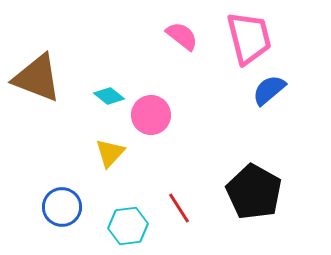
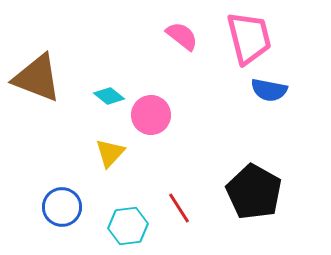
blue semicircle: rotated 129 degrees counterclockwise
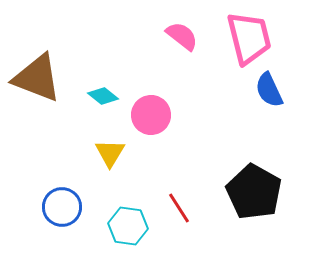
blue semicircle: rotated 54 degrees clockwise
cyan diamond: moved 6 px left
yellow triangle: rotated 12 degrees counterclockwise
cyan hexagon: rotated 15 degrees clockwise
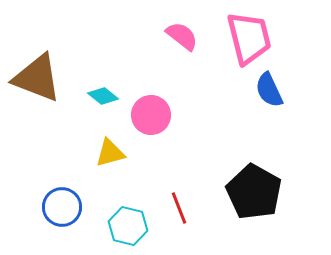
yellow triangle: rotated 44 degrees clockwise
red line: rotated 12 degrees clockwise
cyan hexagon: rotated 6 degrees clockwise
